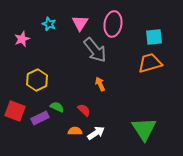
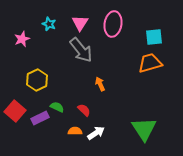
gray arrow: moved 14 px left
red square: rotated 20 degrees clockwise
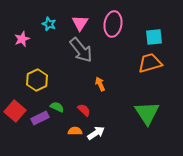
green triangle: moved 3 px right, 16 px up
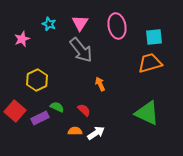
pink ellipse: moved 4 px right, 2 px down; rotated 20 degrees counterclockwise
green triangle: rotated 32 degrees counterclockwise
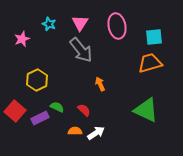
green triangle: moved 1 px left, 3 px up
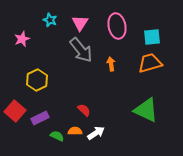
cyan star: moved 1 px right, 4 px up
cyan square: moved 2 px left
orange arrow: moved 11 px right, 20 px up; rotated 16 degrees clockwise
green semicircle: moved 29 px down
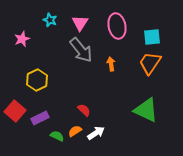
orange trapezoid: rotated 40 degrees counterclockwise
orange semicircle: rotated 32 degrees counterclockwise
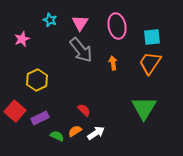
orange arrow: moved 2 px right, 1 px up
green triangle: moved 2 px left, 2 px up; rotated 36 degrees clockwise
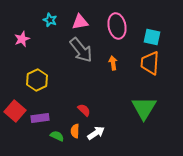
pink triangle: moved 1 px up; rotated 48 degrees clockwise
cyan square: rotated 18 degrees clockwise
orange trapezoid: rotated 30 degrees counterclockwise
purple rectangle: rotated 18 degrees clockwise
orange semicircle: rotated 56 degrees counterclockwise
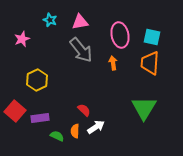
pink ellipse: moved 3 px right, 9 px down
white arrow: moved 6 px up
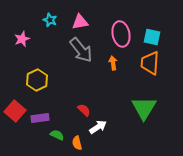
pink ellipse: moved 1 px right, 1 px up
white arrow: moved 2 px right
orange semicircle: moved 2 px right, 12 px down; rotated 16 degrees counterclockwise
green semicircle: moved 1 px up
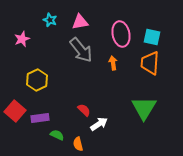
white arrow: moved 1 px right, 3 px up
orange semicircle: moved 1 px right, 1 px down
